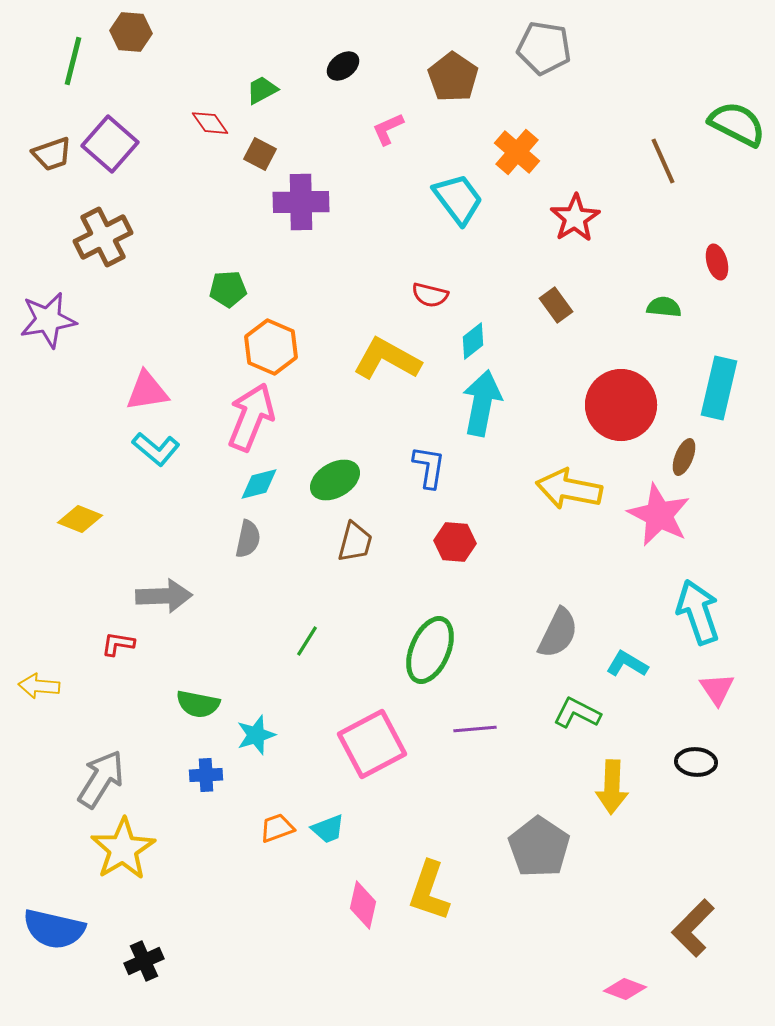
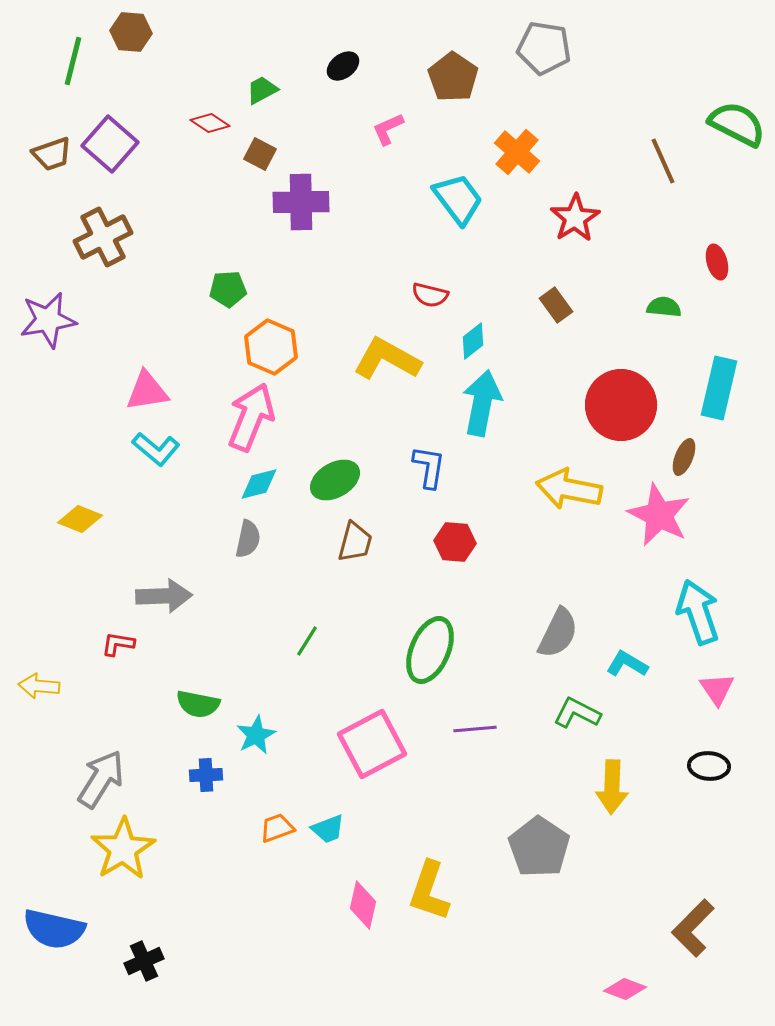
red diamond at (210, 123): rotated 21 degrees counterclockwise
cyan star at (256, 735): rotated 9 degrees counterclockwise
black ellipse at (696, 762): moved 13 px right, 4 px down
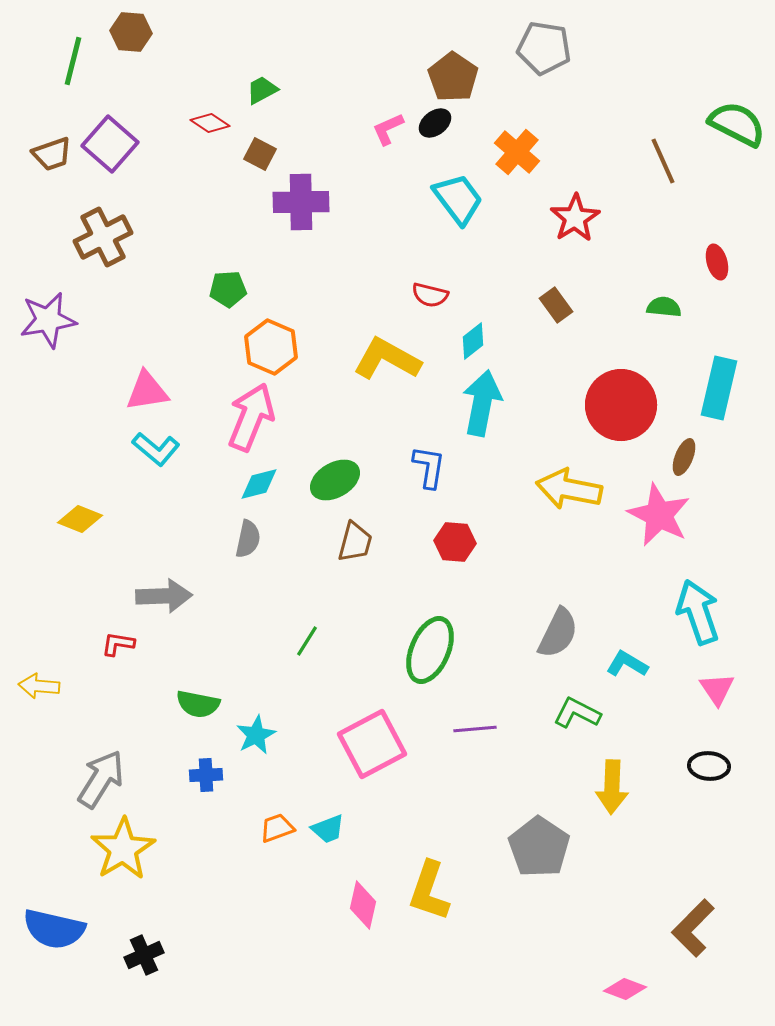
black ellipse at (343, 66): moved 92 px right, 57 px down
black cross at (144, 961): moved 6 px up
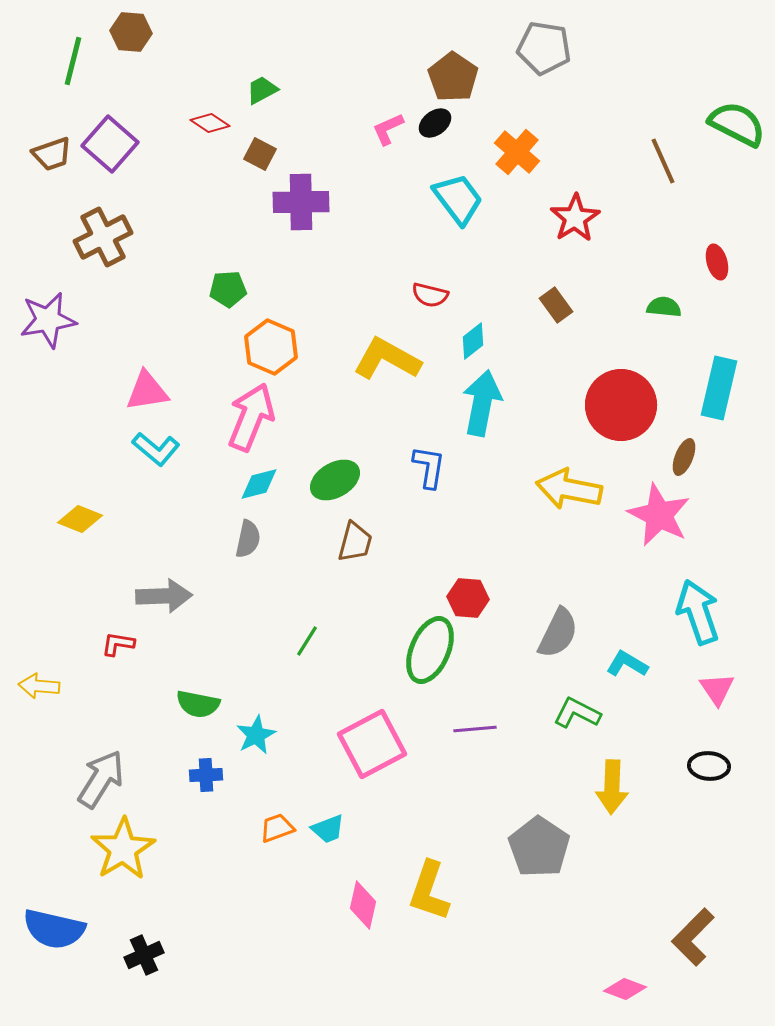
red hexagon at (455, 542): moved 13 px right, 56 px down
brown L-shape at (693, 928): moved 9 px down
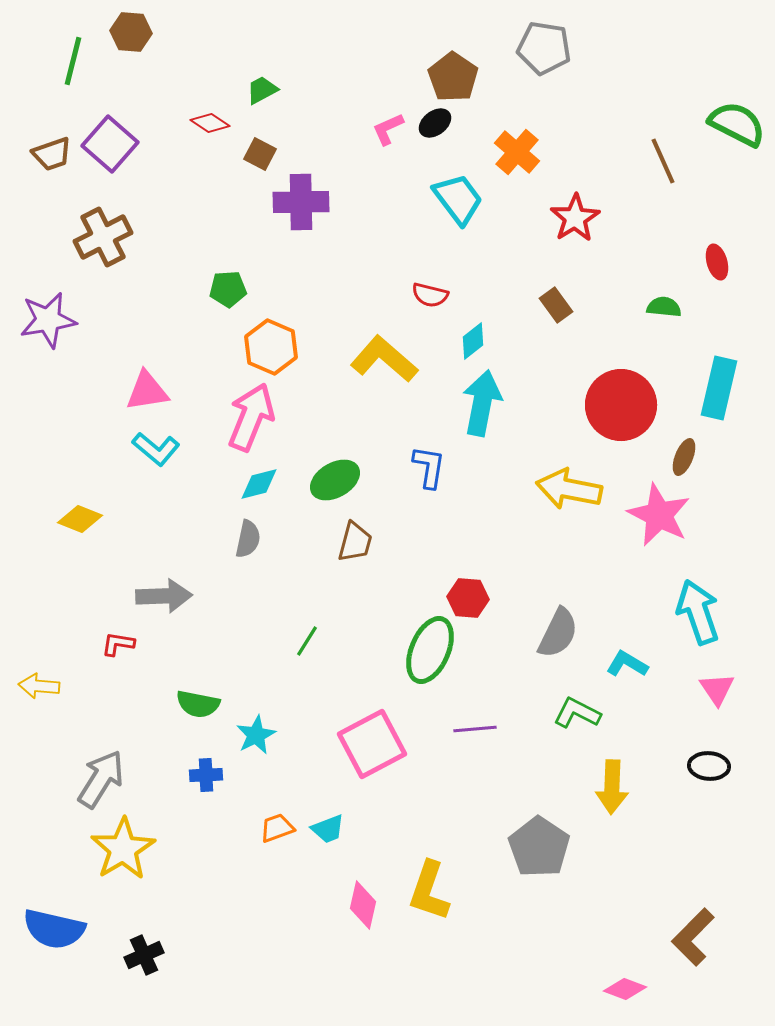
yellow L-shape at (387, 359): moved 3 px left; rotated 12 degrees clockwise
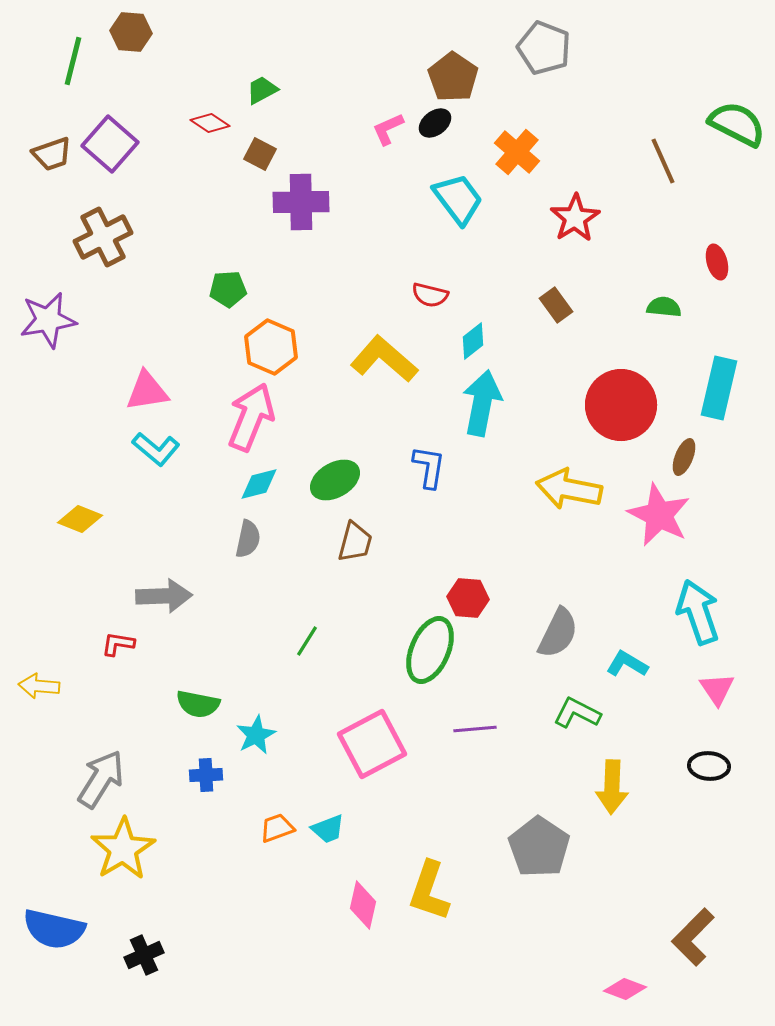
gray pentagon at (544, 48): rotated 12 degrees clockwise
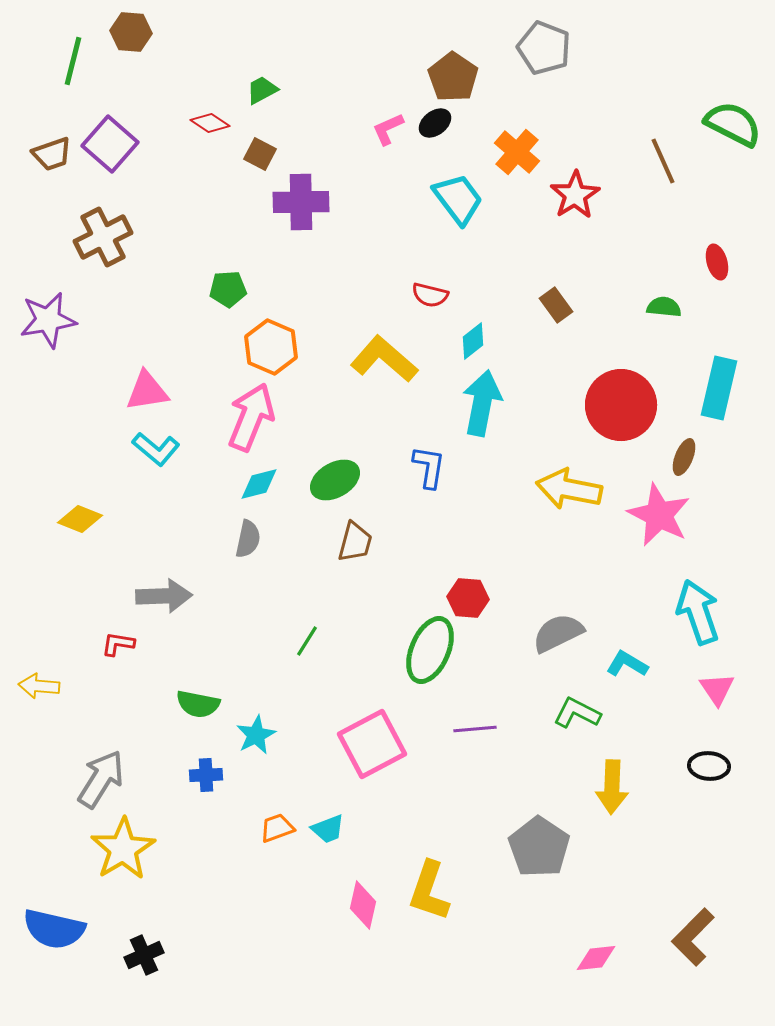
green semicircle at (737, 124): moved 4 px left
red star at (575, 218): moved 23 px up
gray semicircle at (558, 633): rotated 142 degrees counterclockwise
pink diamond at (625, 989): moved 29 px left, 31 px up; rotated 27 degrees counterclockwise
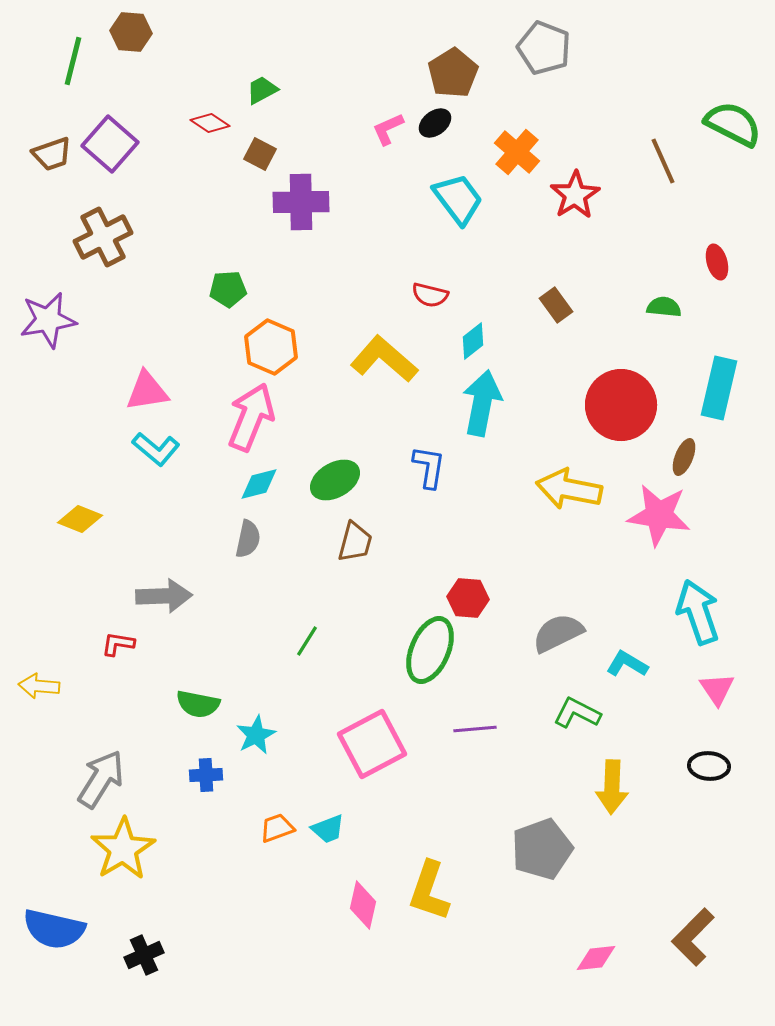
brown pentagon at (453, 77): moved 4 px up; rotated 6 degrees clockwise
pink star at (659, 515): rotated 18 degrees counterclockwise
gray pentagon at (539, 847): moved 3 px right, 2 px down; rotated 18 degrees clockwise
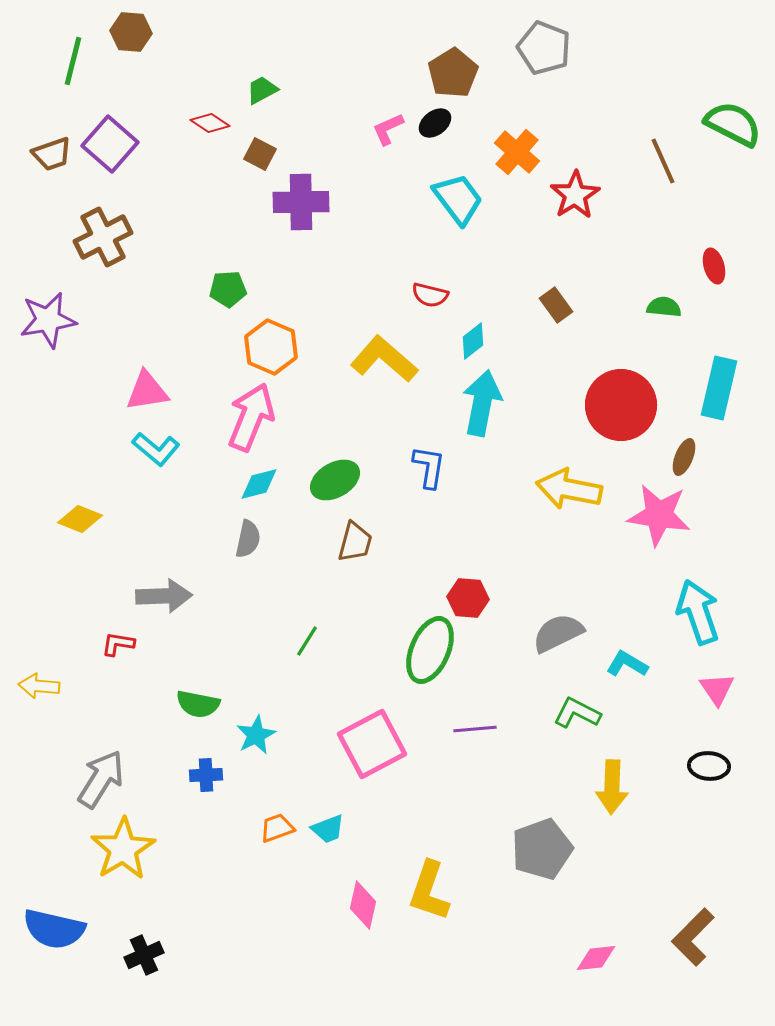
red ellipse at (717, 262): moved 3 px left, 4 px down
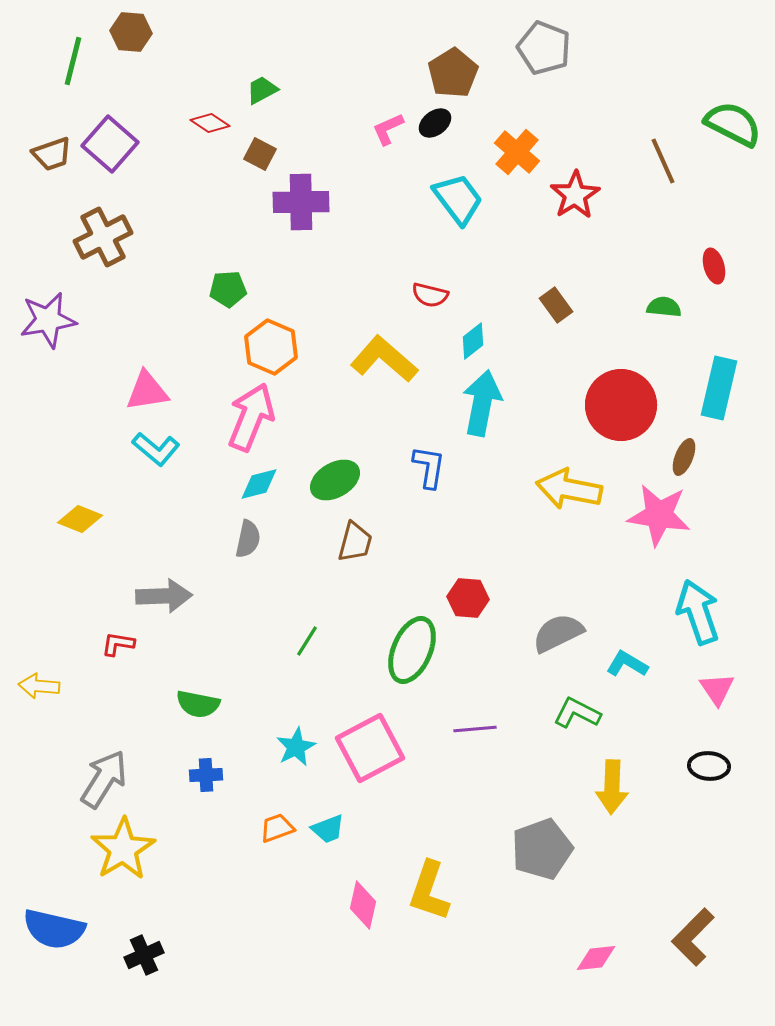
green ellipse at (430, 650): moved 18 px left
cyan star at (256, 735): moved 40 px right, 12 px down
pink square at (372, 744): moved 2 px left, 4 px down
gray arrow at (101, 779): moved 3 px right
